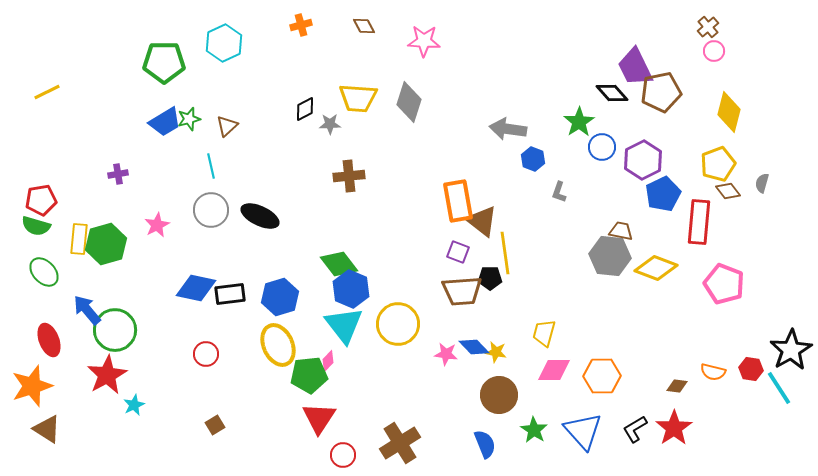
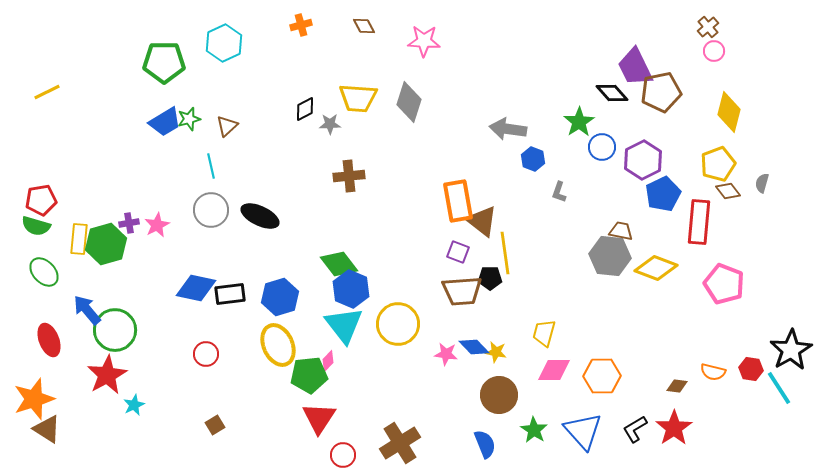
purple cross at (118, 174): moved 11 px right, 49 px down
orange star at (32, 386): moved 2 px right, 13 px down
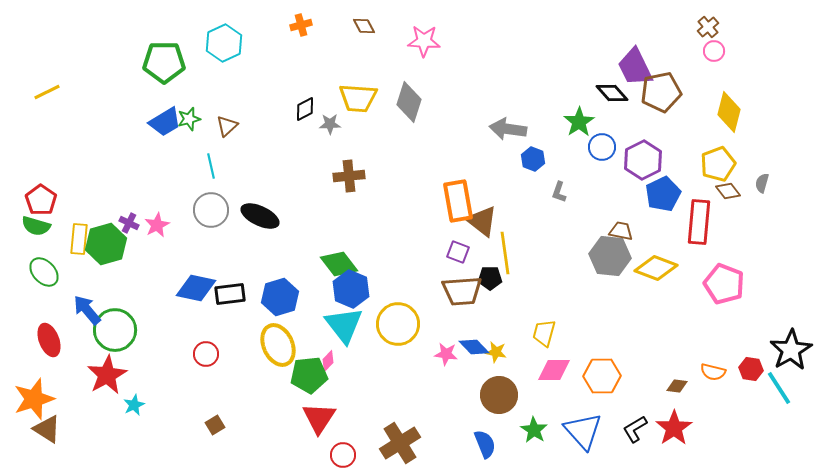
red pentagon at (41, 200): rotated 28 degrees counterclockwise
purple cross at (129, 223): rotated 36 degrees clockwise
